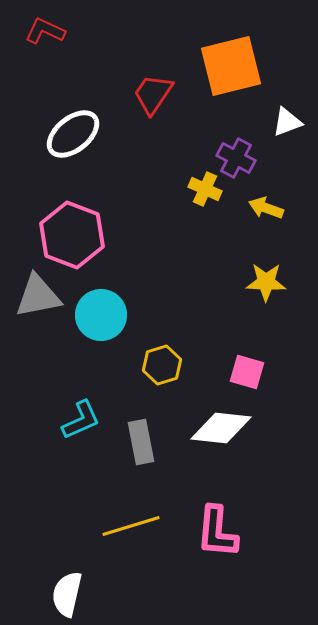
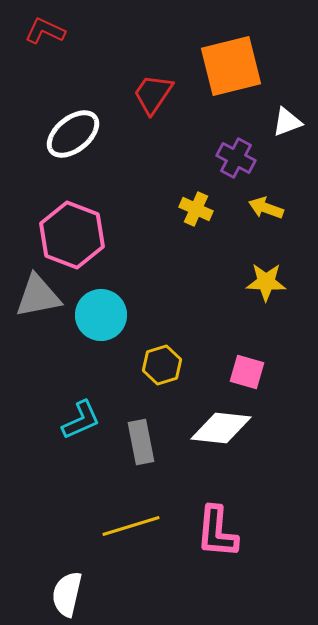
yellow cross: moved 9 px left, 20 px down
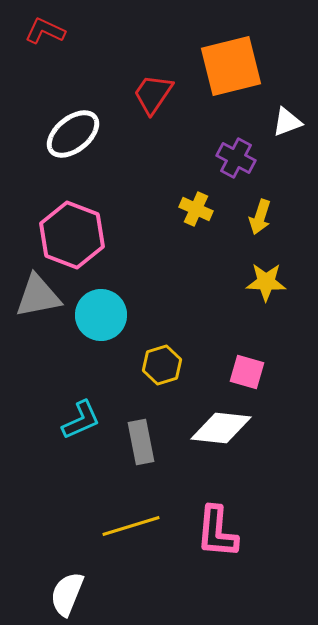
yellow arrow: moved 6 px left, 9 px down; rotated 92 degrees counterclockwise
white semicircle: rotated 9 degrees clockwise
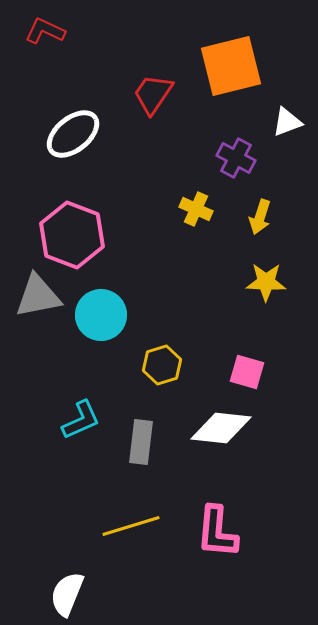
gray rectangle: rotated 18 degrees clockwise
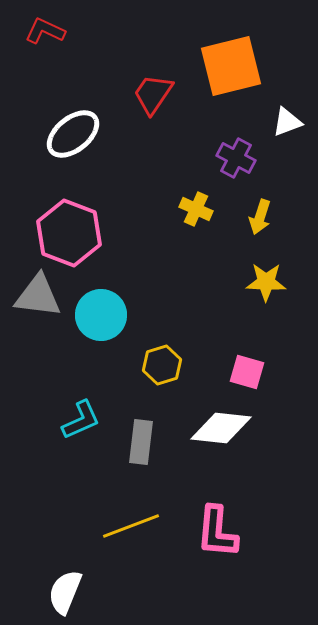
pink hexagon: moved 3 px left, 2 px up
gray triangle: rotated 18 degrees clockwise
yellow line: rotated 4 degrees counterclockwise
white semicircle: moved 2 px left, 2 px up
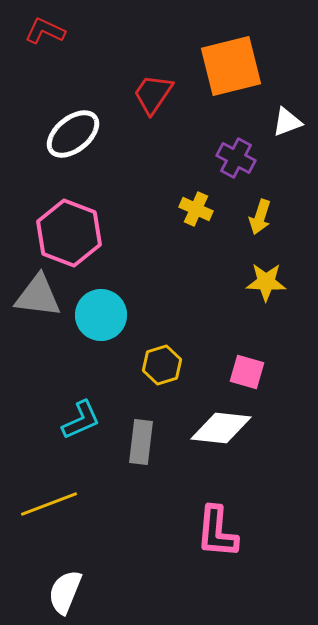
yellow line: moved 82 px left, 22 px up
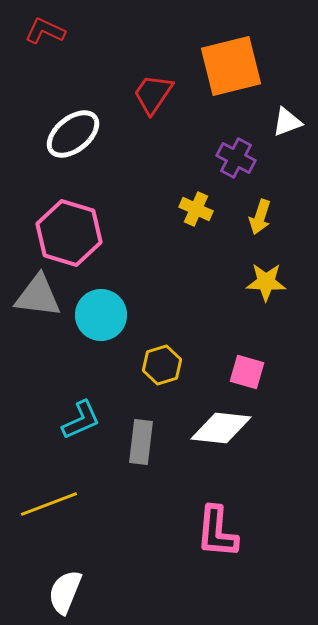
pink hexagon: rotated 4 degrees counterclockwise
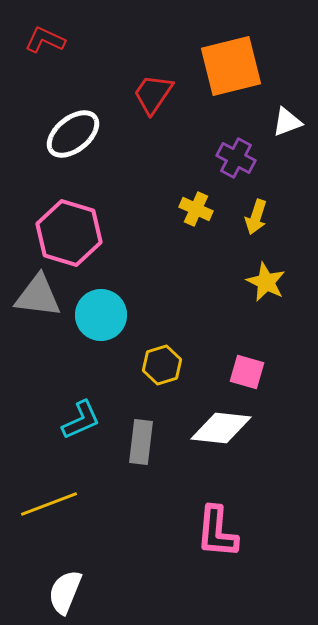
red L-shape: moved 9 px down
yellow arrow: moved 4 px left
yellow star: rotated 24 degrees clockwise
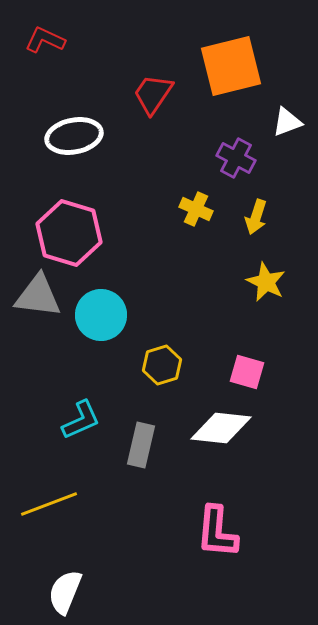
white ellipse: moved 1 px right, 2 px down; rotated 28 degrees clockwise
gray rectangle: moved 3 px down; rotated 6 degrees clockwise
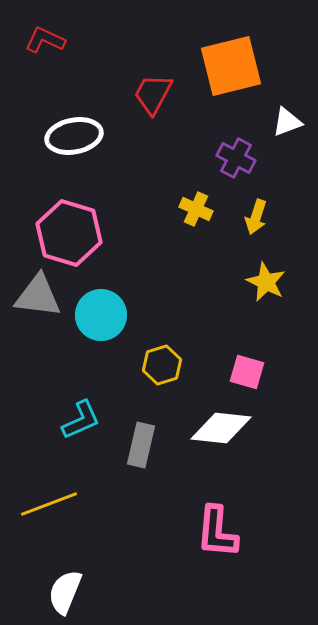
red trapezoid: rotated 6 degrees counterclockwise
